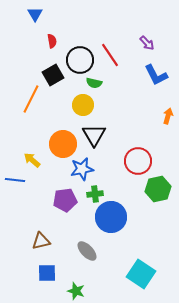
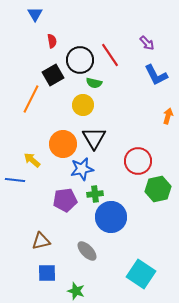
black triangle: moved 3 px down
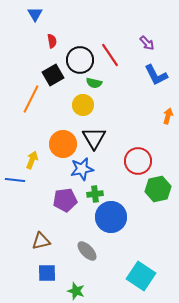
yellow arrow: rotated 72 degrees clockwise
cyan square: moved 2 px down
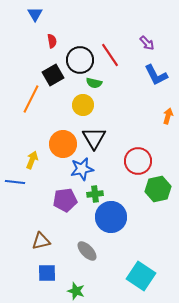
blue line: moved 2 px down
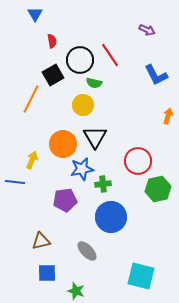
purple arrow: moved 13 px up; rotated 21 degrees counterclockwise
black triangle: moved 1 px right, 1 px up
green cross: moved 8 px right, 10 px up
cyan square: rotated 20 degrees counterclockwise
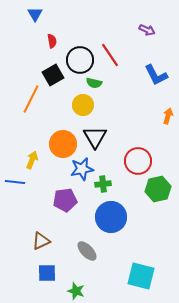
brown triangle: rotated 12 degrees counterclockwise
